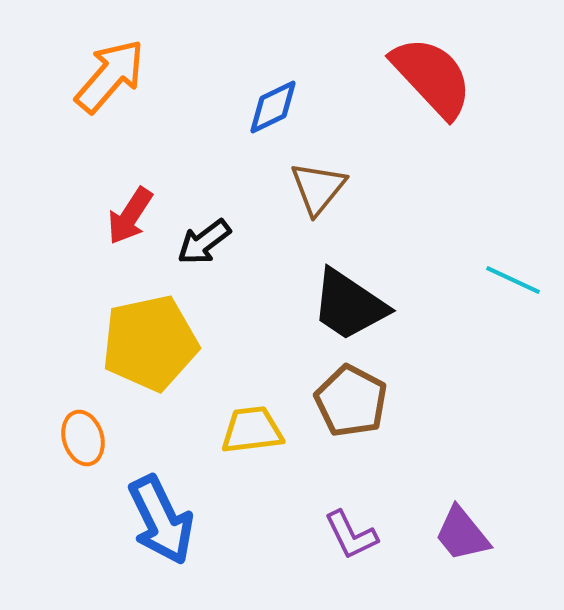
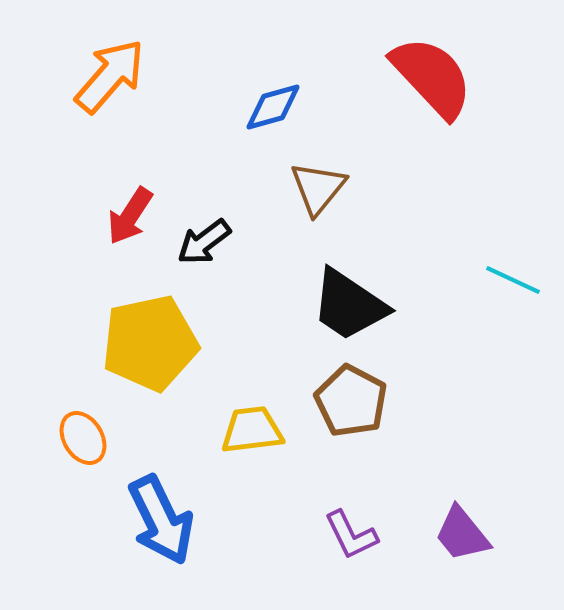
blue diamond: rotated 10 degrees clockwise
orange ellipse: rotated 14 degrees counterclockwise
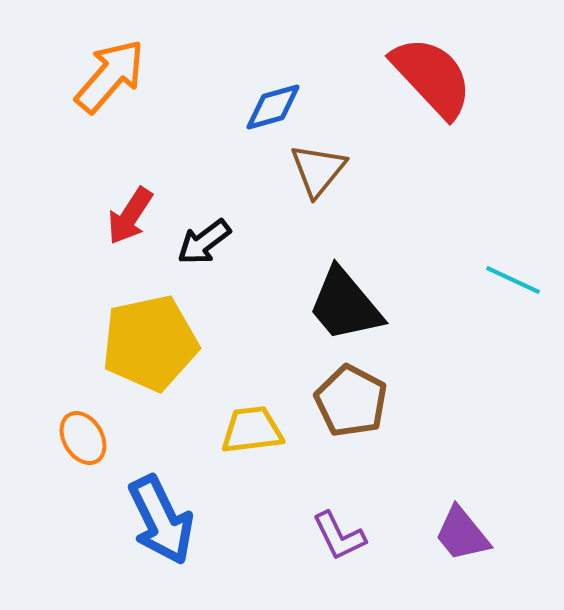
brown triangle: moved 18 px up
black trapezoid: moved 4 px left; rotated 16 degrees clockwise
purple L-shape: moved 12 px left, 1 px down
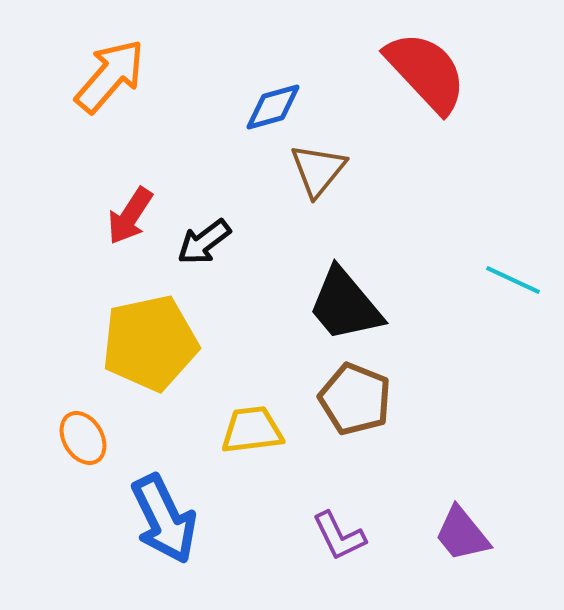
red semicircle: moved 6 px left, 5 px up
brown pentagon: moved 4 px right, 2 px up; rotated 6 degrees counterclockwise
blue arrow: moved 3 px right, 1 px up
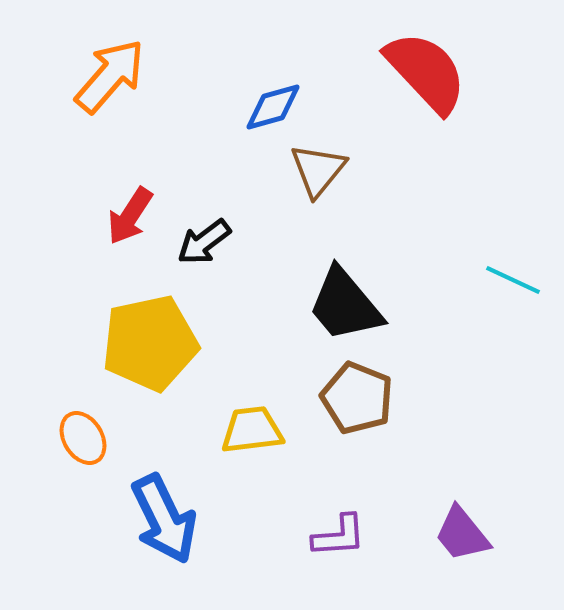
brown pentagon: moved 2 px right, 1 px up
purple L-shape: rotated 68 degrees counterclockwise
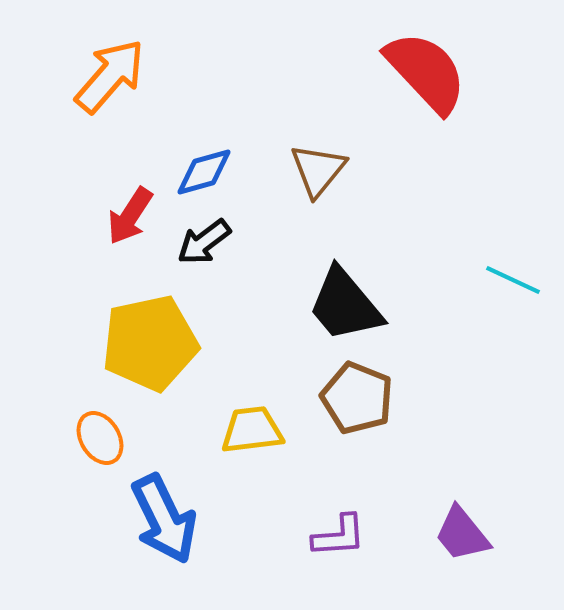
blue diamond: moved 69 px left, 65 px down
orange ellipse: moved 17 px right
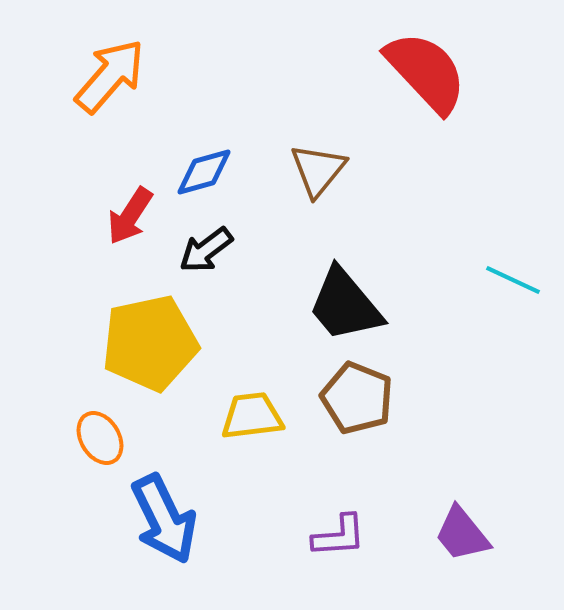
black arrow: moved 2 px right, 8 px down
yellow trapezoid: moved 14 px up
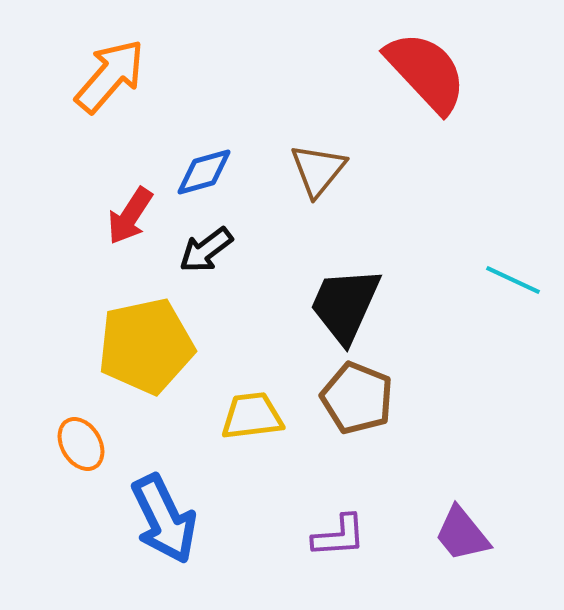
black trapezoid: rotated 64 degrees clockwise
yellow pentagon: moved 4 px left, 3 px down
orange ellipse: moved 19 px left, 6 px down
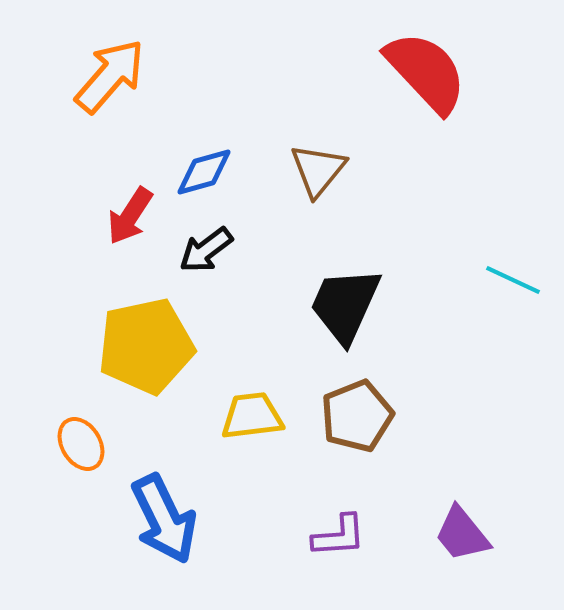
brown pentagon: moved 18 px down; rotated 28 degrees clockwise
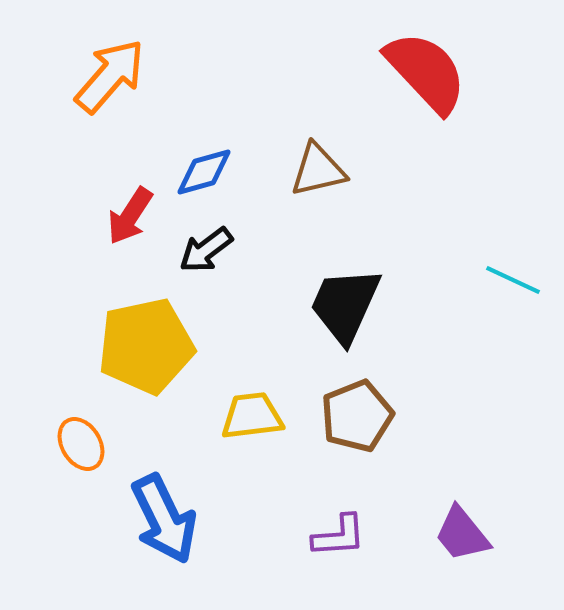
brown triangle: rotated 38 degrees clockwise
